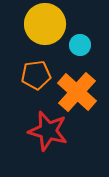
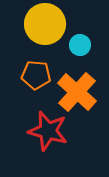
orange pentagon: rotated 12 degrees clockwise
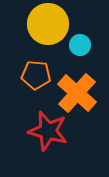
yellow circle: moved 3 px right
orange cross: moved 1 px down
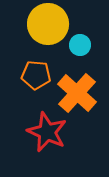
red star: moved 1 px left, 1 px down; rotated 9 degrees clockwise
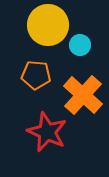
yellow circle: moved 1 px down
orange cross: moved 6 px right, 2 px down
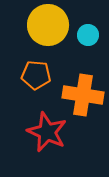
cyan circle: moved 8 px right, 10 px up
orange cross: rotated 33 degrees counterclockwise
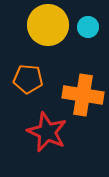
cyan circle: moved 8 px up
orange pentagon: moved 8 px left, 4 px down
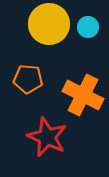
yellow circle: moved 1 px right, 1 px up
orange cross: rotated 18 degrees clockwise
red star: moved 5 px down
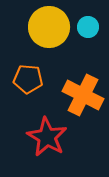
yellow circle: moved 3 px down
red star: rotated 6 degrees clockwise
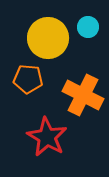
yellow circle: moved 1 px left, 11 px down
